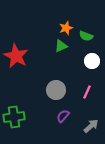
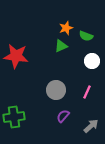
red star: rotated 20 degrees counterclockwise
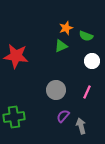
gray arrow: moved 10 px left; rotated 63 degrees counterclockwise
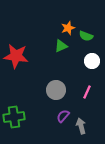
orange star: moved 2 px right
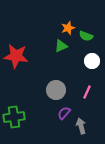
purple semicircle: moved 1 px right, 3 px up
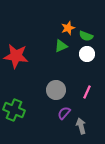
white circle: moved 5 px left, 7 px up
green cross: moved 7 px up; rotated 30 degrees clockwise
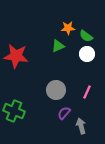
orange star: rotated 16 degrees clockwise
green semicircle: rotated 16 degrees clockwise
green triangle: moved 3 px left
green cross: moved 1 px down
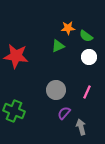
white circle: moved 2 px right, 3 px down
gray arrow: moved 1 px down
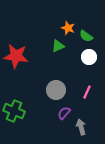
orange star: rotated 24 degrees clockwise
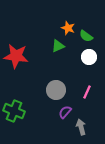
purple semicircle: moved 1 px right, 1 px up
